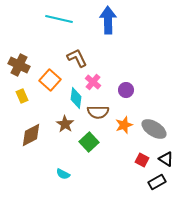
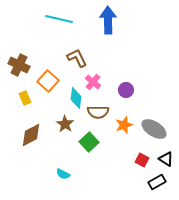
orange square: moved 2 px left, 1 px down
yellow rectangle: moved 3 px right, 2 px down
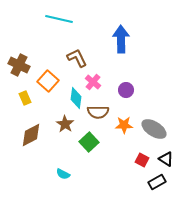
blue arrow: moved 13 px right, 19 px down
orange star: rotated 18 degrees clockwise
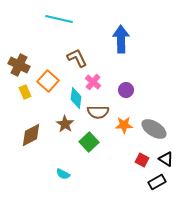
yellow rectangle: moved 6 px up
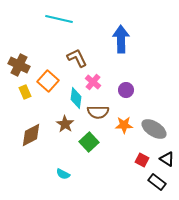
black triangle: moved 1 px right
black rectangle: rotated 66 degrees clockwise
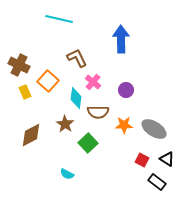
green square: moved 1 px left, 1 px down
cyan semicircle: moved 4 px right
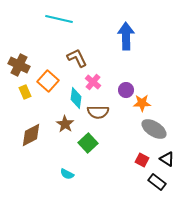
blue arrow: moved 5 px right, 3 px up
orange star: moved 18 px right, 22 px up
